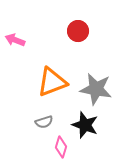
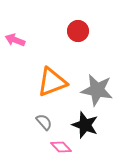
gray star: moved 1 px right, 1 px down
gray semicircle: rotated 114 degrees counterclockwise
pink diamond: rotated 60 degrees counterclockwise
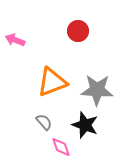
gray star: rotated 8 degrees counterclockwise
pink diamond: rotated 25 degrees clockwise
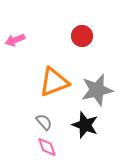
red circle: moved 4 px right, 5 px down
pink arrow: rotated 42 degrees counterclockwise
orange triangle: moved 2 px right
gray star: rotated 16 degrees counterclockwise
pink diamond: moved 14 px left
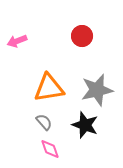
pink arrow: moved 2 px right, 1 px down
orange triangle: moved 5 px left, 6 px down; rotated 12 degrees clockwise
pink diamond: moved 3 px right, 2 px down
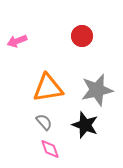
orange triangle: moved 1 px left
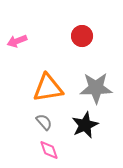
gray star: moved 1 px left, 2 px up; rotated 12 degrees clockwise
black star: rotated 28 degrees clockwise
pink diamond: moved 1 px left, 1 px down
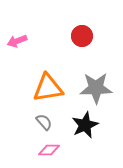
pink diamond: rotated 70 degrees counterclockwise
